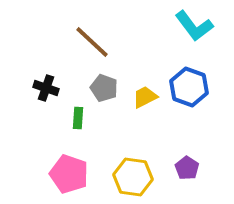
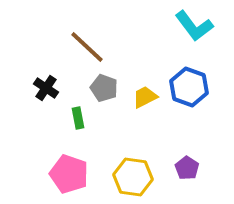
brown line: moved 5 px left, 5 px down
black cross: rotated 15 degrees clockwise
green rectangle: rotated 15 degrees counterclockwise
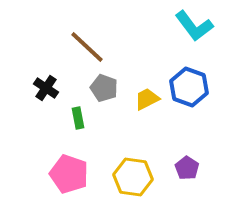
yellow trapezoid: moved 2 px right, 2 px down
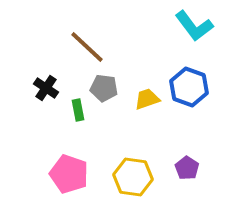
gray pentagon: rotated 12 degrees counterclockwise
yellow trapezoid: rotated 8 degrees clockwise
green rectangle: moved 8 px up
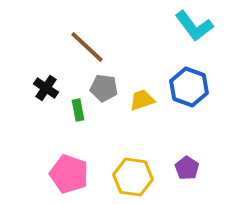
yellow trapezoid: moved 5 px left, 1 px down
